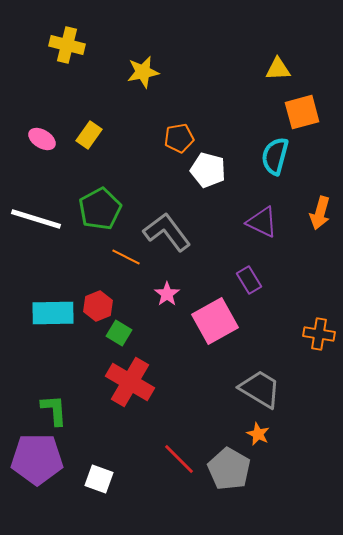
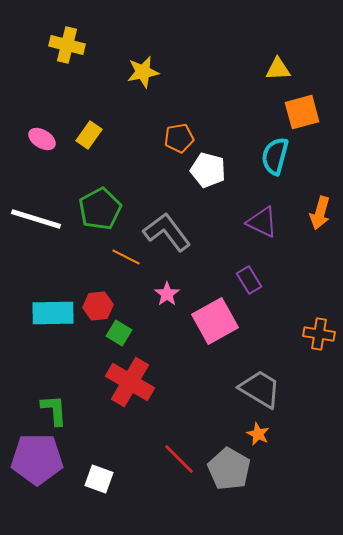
red hexagon: rotated 16 degrees clockwise
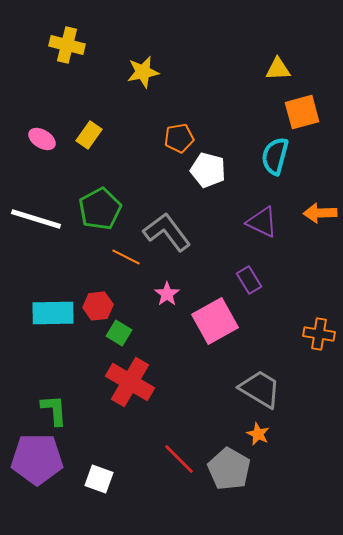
orange arrow: rotated 72 degrees clockwise
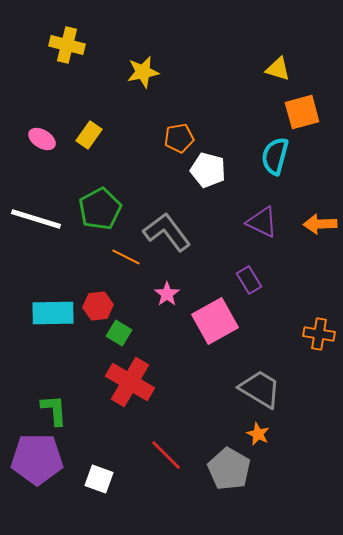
yellow triangle: rotated 20 degrees clockwise
orange arrow: moved 11 px down
red line: moved 13 px left, 4 px up
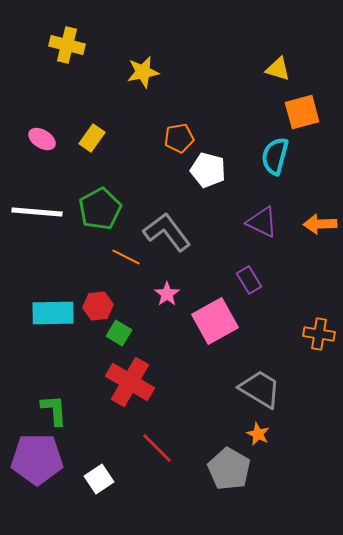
yellow rectangle: moved 3 px right, 3 px down
white line: moved 1 px right, 7 px up; rotated 12 degrees counterclockwise
red line: moved 9 px left, 7 px up
white square: rotated 36 degrees clockwise
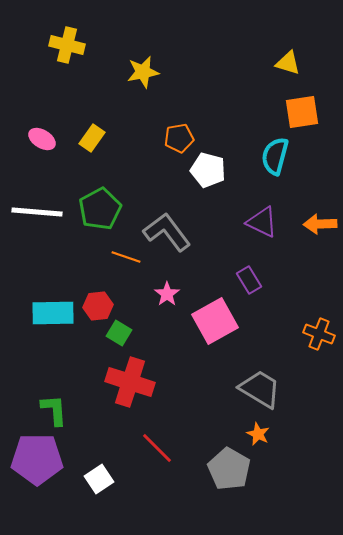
yellow triangle: moved 10 px right, 6 px up
orange square: rotated 6 degrees clockwise
orange line: rotated 8 degrees counterclockwise
orange cross: rotated 12 degrees clockwise
red cross: rotated 12 degrees counterclockwise
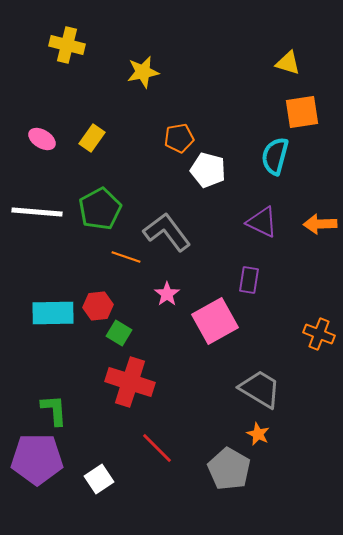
purple rectangle: rotated 40 degrees clockwise
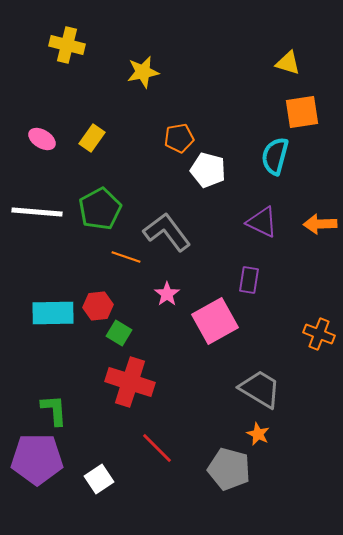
gray pentagon: rotated 15 degrees counterclockwise
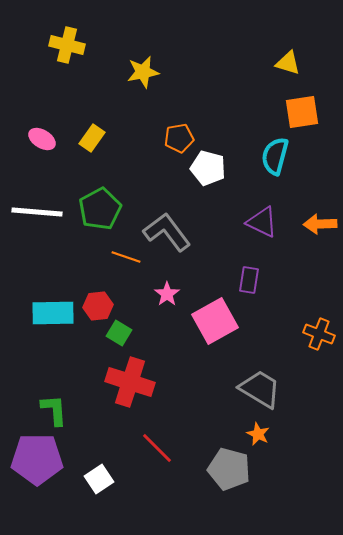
white pentagon: moved 2 px up
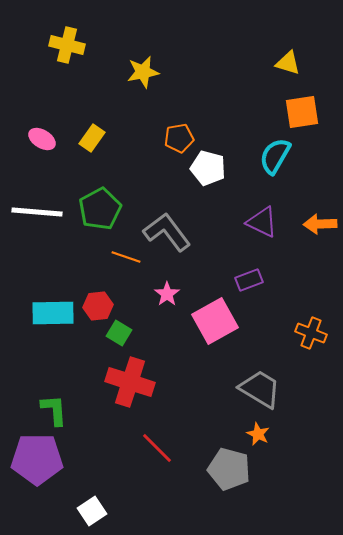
cyan semicircle: rotated 15 degrees clockwise
purple rectangle: rotated 60 degrees clockwise
orange cross: moved 8 px left, 1 px up
white square: moved 7 px left, 32 px down
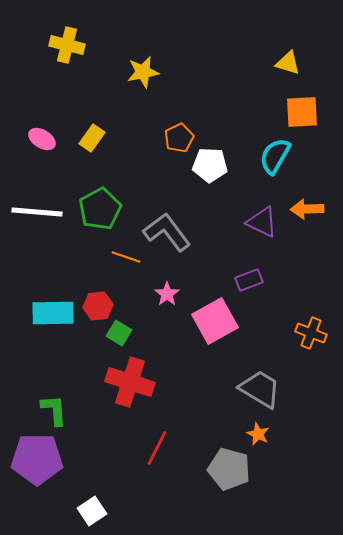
orange square: rotated 6 degrees clockwise
orange pentagon: rotated 16 degrees counterclockwise
white pentagon: moved 2 px right, 3 px up; rotated 12 degrees counterclockwise
orange arrow: moved 13 px left, 15 px up
red line: rotated 72 degrees clockwise
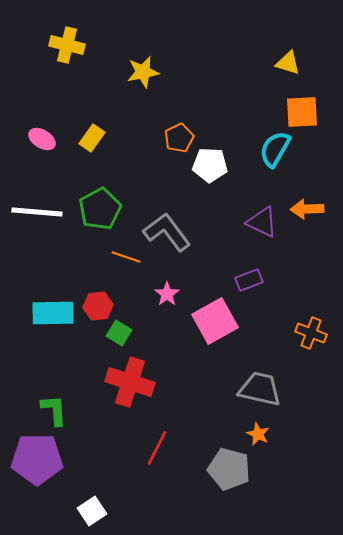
cyan semicircle: moved 7 px up
gray trapezoid: rotated 18 degrees counterclockwise
